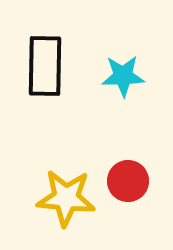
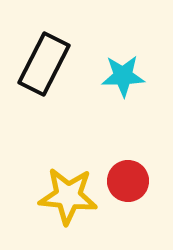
black rectangle: moved 1 px left, 2 px up; rotated 26 degrees clockwise
yellow star: moved 2 px right, 2 px up
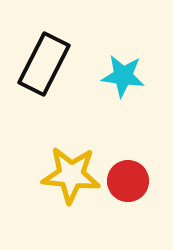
cyan star: rotated 9 degrees clockwise
yellow star: moved 3 px right, 21 px up
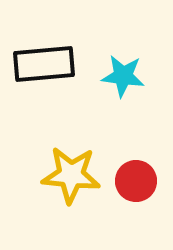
black rectangle: rotated 58 degrees clockwise
red circle: moved 8 px right
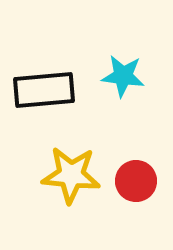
black rectangle: moved 26 px down
